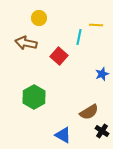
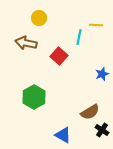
brown semicircle: moved 1 px right
black cross: moved 1 px up
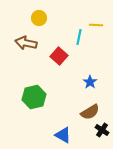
blue star: moved 12 px left, 8 px down; rotated 16 degrees counterclockwise
green hexagon: rotated 15 degrees clockwise
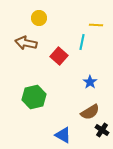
cyan line: moved 3 px right, 5 px down
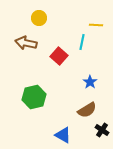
brown semicircle: moved 3 px left, 2 px up
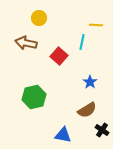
blue triangle: rotated 18 degrees counterclockwise
